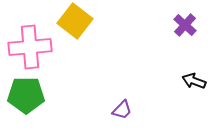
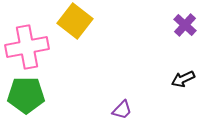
pink cross: moved 3 px left; rotated 6 degrees counterclockwise
black arrow: moved 11 px left, 2 px up; rotated 45 degrees counterclockwise
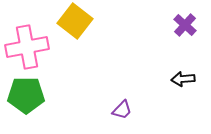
black arrow: rotated 20 degrees clockwise
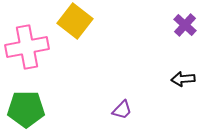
green pentagon: moved 14 px down
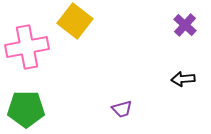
purple trapezoid: moved 1 px up; rotated 30 degrees clockwise
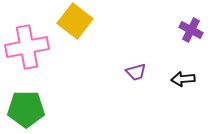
purple cross: moved 6 px right, 5 px down; rotated 15 degrees counterclockwise
purple trapezoid: moved 14 px right, 37 px up
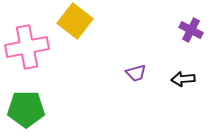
purple trapezoid: moved 1 px down
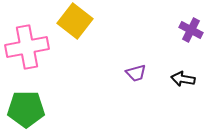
black arrow: rotated 15 degrees clockwise
